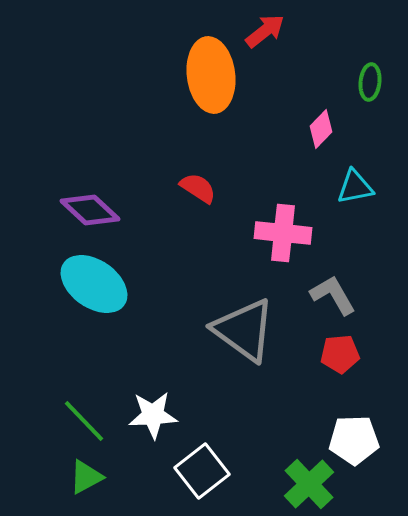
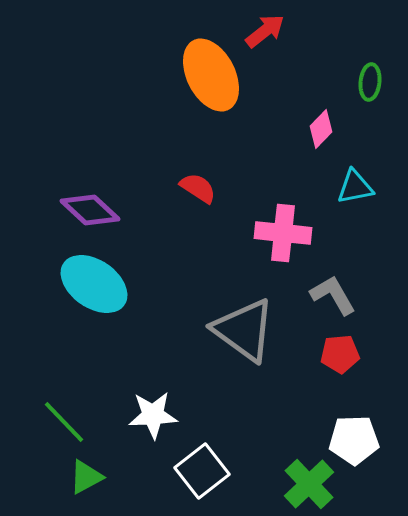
orange ellipse: rotated 20 degrees counterclockwise
green line: moved 20 px left, 1 px down
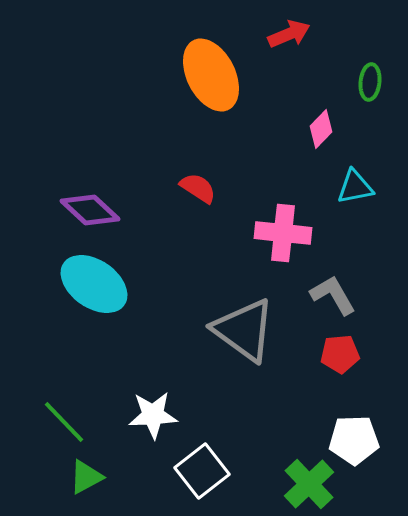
red arrow: moved 24 px right, 3 px down; rotated 15 degrees clockwise
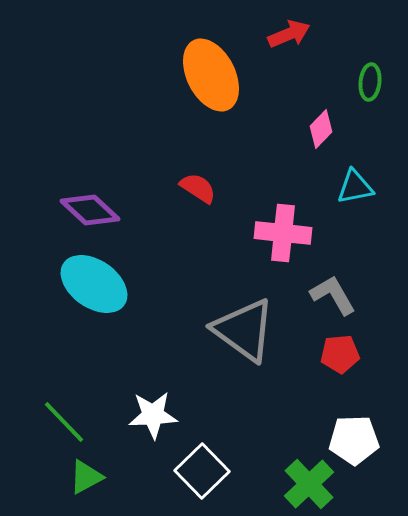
white square: rotated 6 degrees counterclockwise
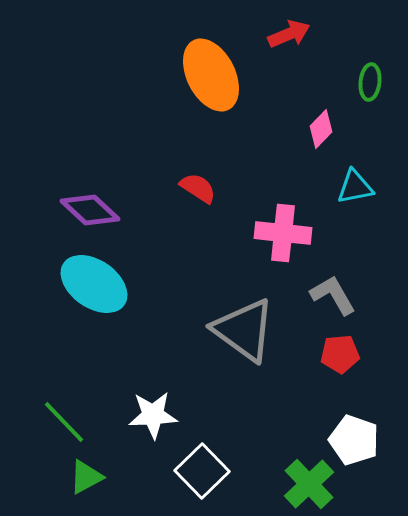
white pentagon: rotated 21 degrees clockwise
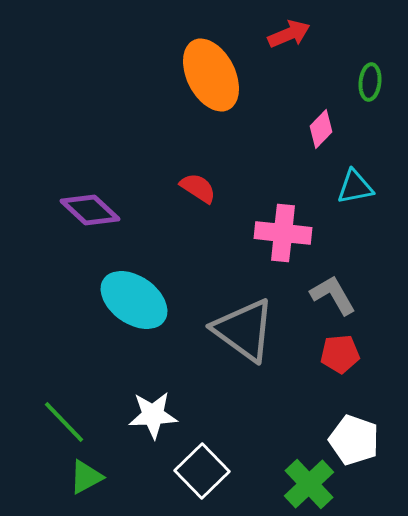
cyan ellipse: moved 40 px right, 16 px down
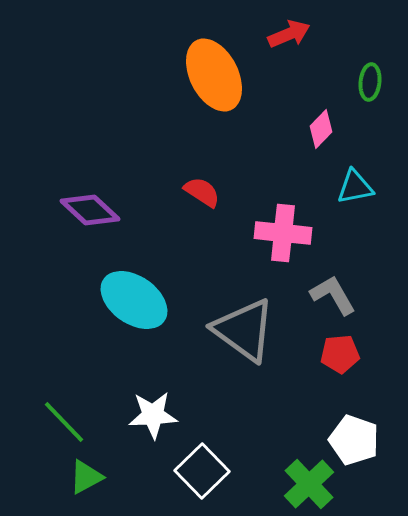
orange ellipse: moved 3 px right
red semicircle: moved 4 px right, 4 px down
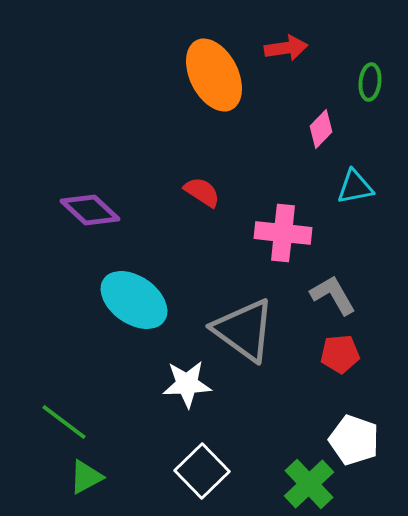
red arrow: moved 3 px left, 14 px down; rotated 15 degrees clockwise
white star: moved 34 px right, 31 px up
green line: rotated 9 degrees counterclockwise
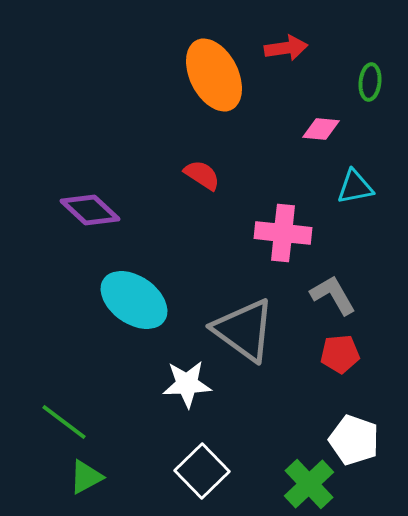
pink diamond: rotated 51 degrees clockwise
red semicircle: moved 17 px up
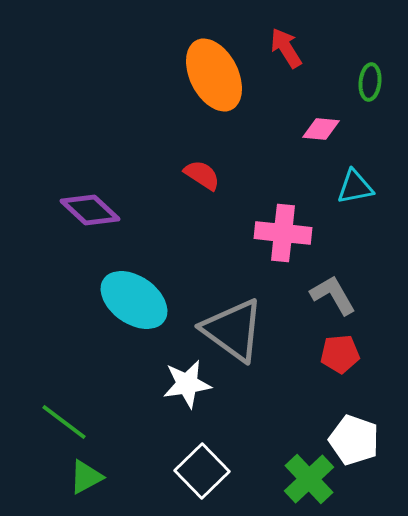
red arrow: rotated 114 degrees counterclockwise
gray triangle: moved 11 px left
white star: rotated 6 degrees counterclockwise
green cross: moved 5 px up
